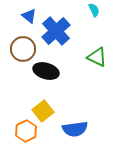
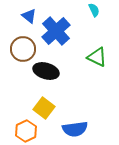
yellow square: moved 1 px right, 3 px up; rotated 15 degrees counterclockwise
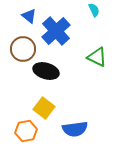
orange hexagon: rotated 15 degrees clockwise
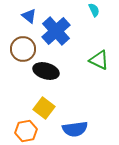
green triangle: moved 2 px right, 3 px down
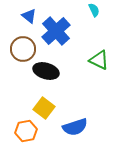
blue semicircle: moved 2 px up; rotated 10 degrees counterclockwise
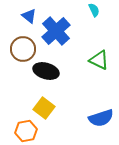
blue semicircle: moved 26 px right, 9 px up
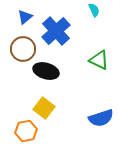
blue triangle: moved 4 px left, 1 px down; rotated 42 degrees clockwise
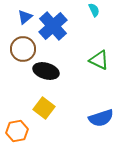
blue cross: moved 3 px left, 5 px up
orange hexagon: moved 9 px left
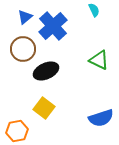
black ellipse: rotated 40 degrees counterclockwise
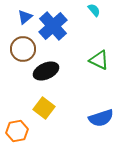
cyan semicircle: rotated 16 degrees counterclockwise
